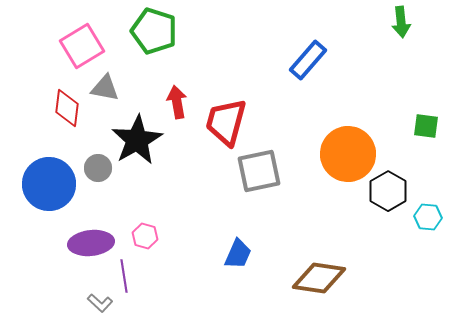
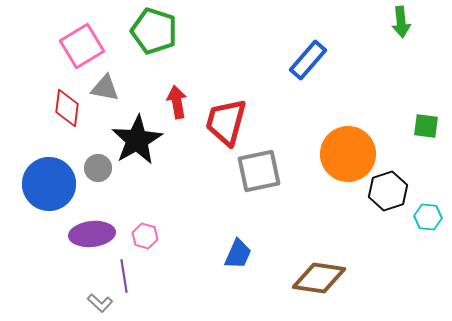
black hexagon: rotated 12 degrees clockwise
purple ellipse: moved 1 px right, 9 px up
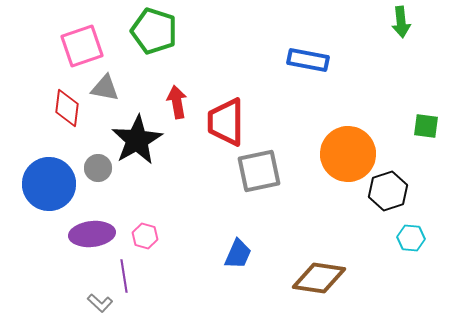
pink square: rotated 12 degrees clockwise
blue rectangle: rotated 60 degrees clockwise
red trapezoid: rotated 15 degrees counterclockwise
cyan hexagon: moved 17 px left, 21 px down
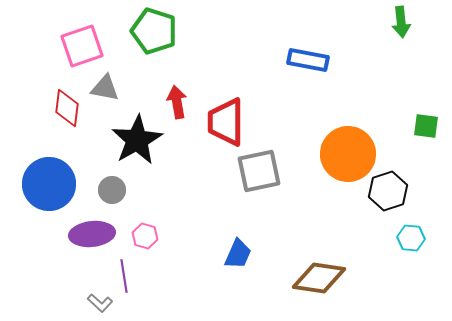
gray circle: moved 14 px right, 22 px down
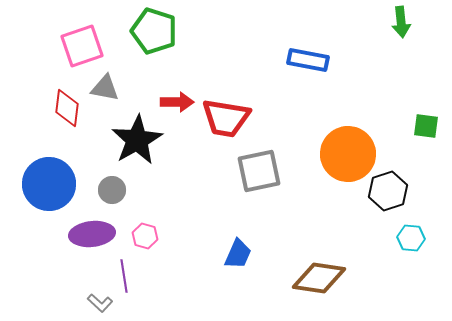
red arrow: rotated 100 degrees clockwise
red trapezoid: moved 4 px up; rotated 81 degrees counterclockwise
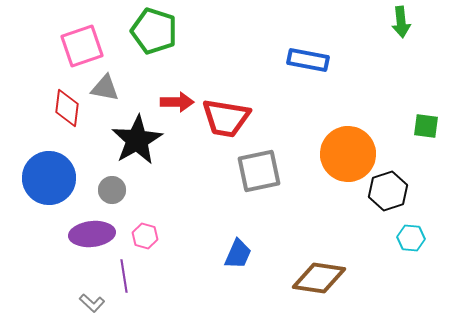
blue circle: moved 6 px up
gray L-shape: moved 8 px left
